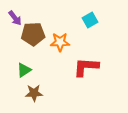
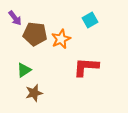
brown pentagon: moved 2 px right; rotated 10 degrees clockwise
orange star: moved 1 px right, 3 px up; rotated 24 degrees counterclockwise
brown star: rotated 12 degrees counterclockwise
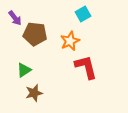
cyan square: moved 7 px left, 6 px up
orange star: moved 9 px right, 2 px down
red L-shape: rotated 72 degrees clockwise
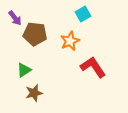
red L-shape: moved 7 px right; rotated 20 degrees counterclockwise
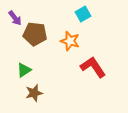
orange star: rotated 30 degrees counterclockwise
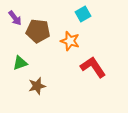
brown pentagon: moved 3 px right, 3 px up
green triangle: moved 4 px left, 7 px up; rotated 14 degrees clockwise
brown star: moved 3 px right, 7 px up
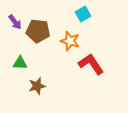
purple arrow: moved 4 px down
green triangle: rotated 21 degrees clockwise
red L-shape: moved 2 px left, 3 px up
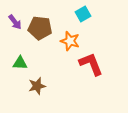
brown pentagon: moved 2 px right, 3 px up
red L-shape: rotated 12 degrees clockwise
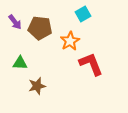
orange star: rotated 24 degrees clockwise
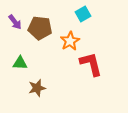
red L-shape: rotated 8 degrees clockwise
brown star: moved 2 px down
